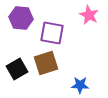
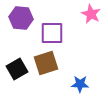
pink star: moved 2 px right, 1 px up
purple square: rotated 10 degrees counterclockwise
blue star: moved 1 px up
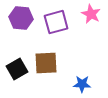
purple square: moved 4 px right, 11 px up; rotated 15 degrees counterclockwise
brown square: rotated 15 degrees clockwise
blue star: moved 2 px right
